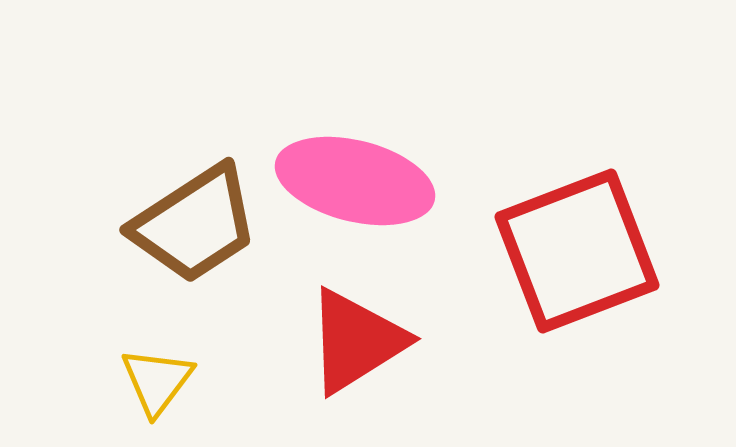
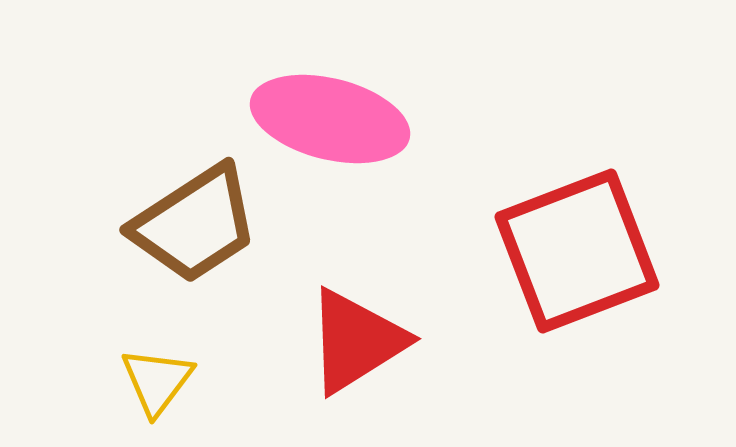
pink ellipse: moved 25 px left, 62 px up
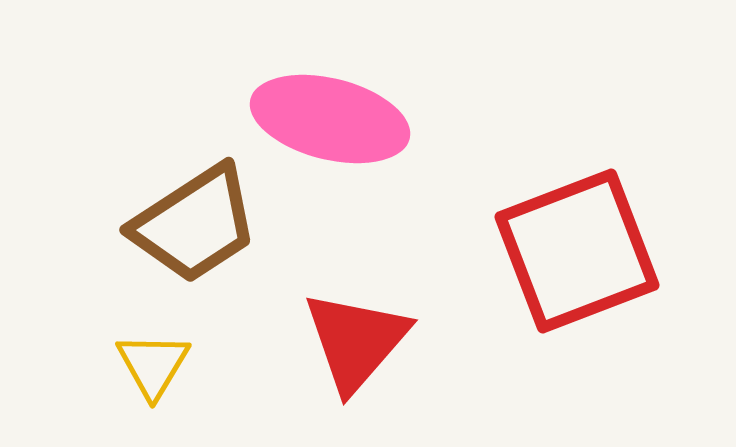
red triangle: rotated 17 degrees counterclockwise
yellow triangle: moved 4 px left, 16 px up; rotated 6 degrees counterclockwise
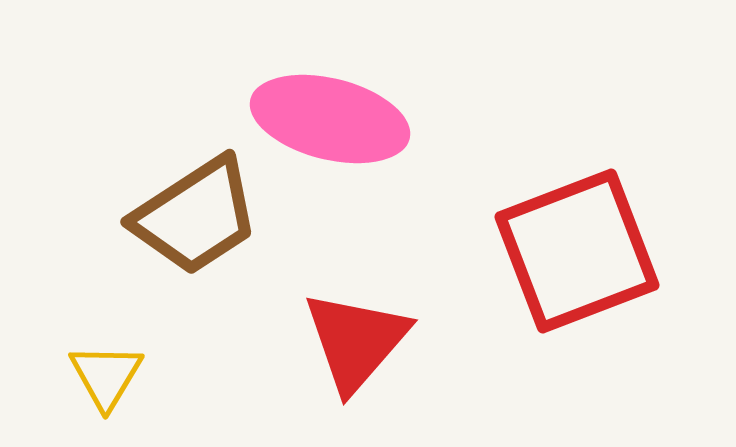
brown trapezoid: moved 1 px right, 8 px up
yellow triangle: moved 47 px left, 11 px down
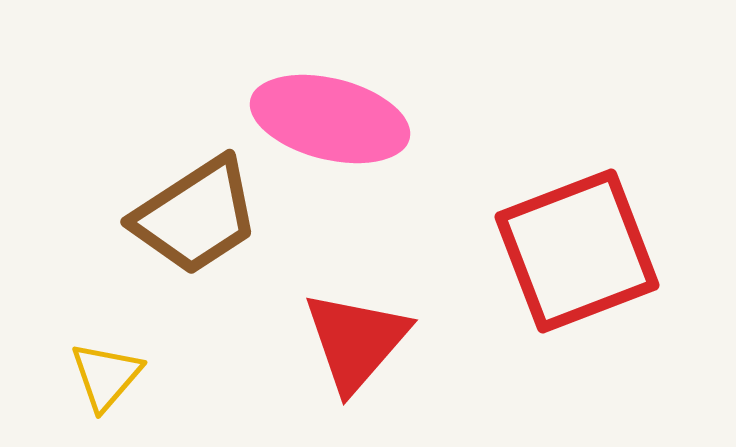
yellow triangle: rotated 10 degrees clockwise
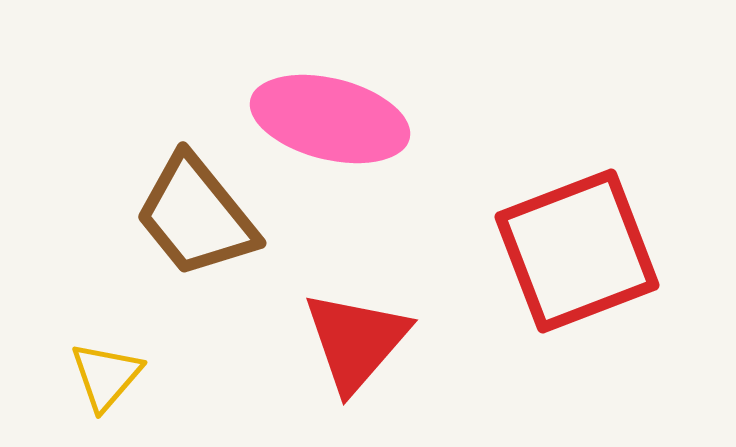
brown trapezoid: rotated 84 degrees clockwise
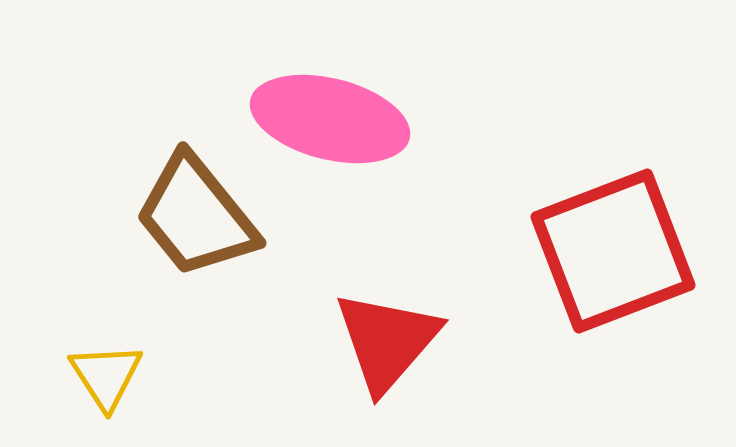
red square: moved 36 px right
red triangle: moved 31 px right
yellow triangle: rotated 14 degrees counterclockwise
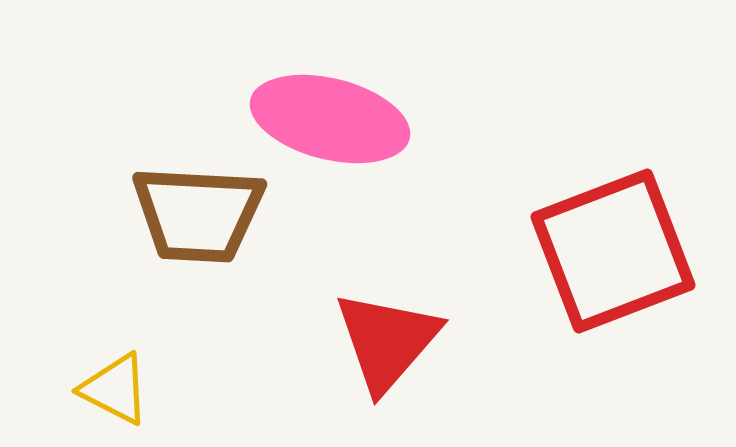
brown trapezoid: moved 2 px right, 2 px up; rotated 48 degrees counterclockwise
yellow triangle: moved 9 px right, 13 px down; rotated 30 degrees counterclockwise
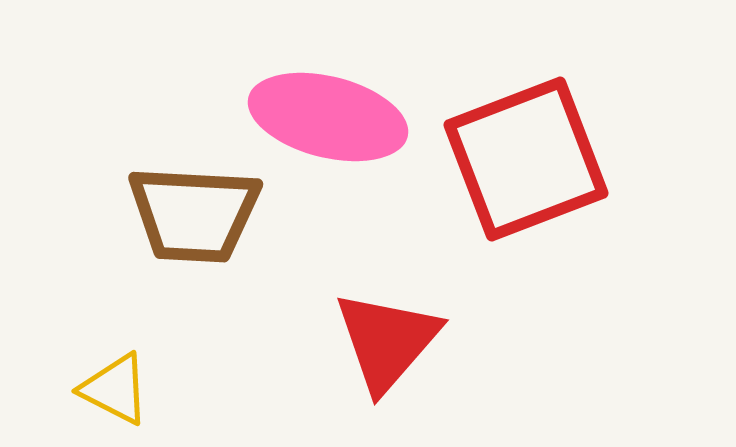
pink ellipse: moved 2 px left, 2 px up
brown trapezoid: moved 4 px left
red square: moved 87 px left, 92 px up
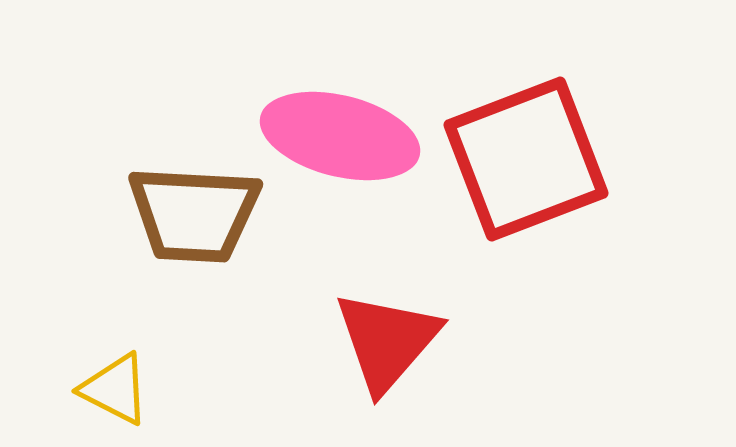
pink ellipse: moved 12 px right, 19 px down
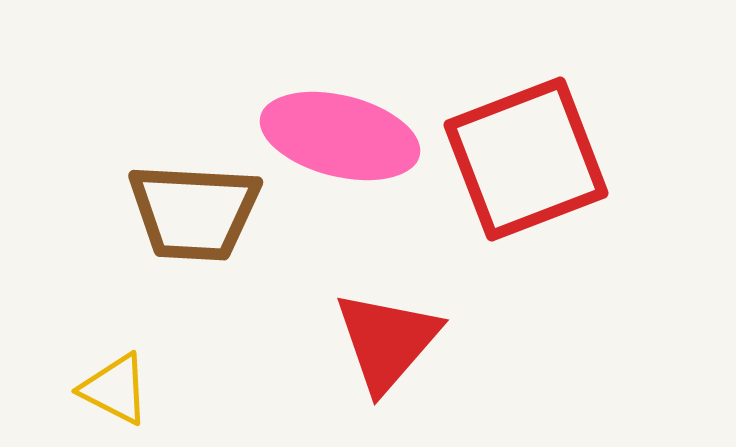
brown trapezoid: moved 2 px up
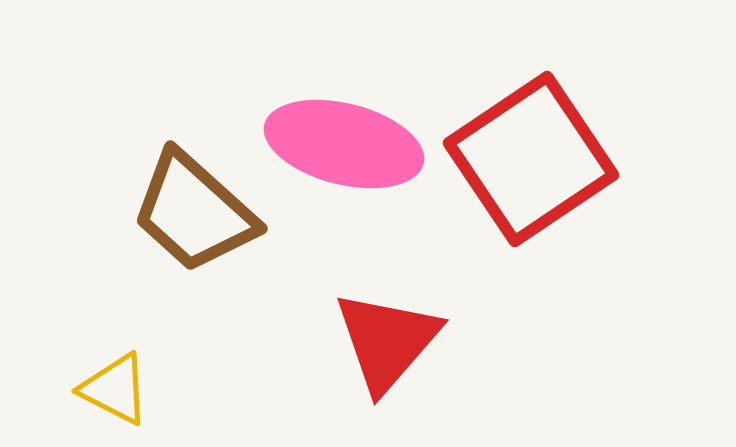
pink ellipse: moved 4 px right, 8 px down
red square: moved 5 px right; rotated 13 degrees counterclockwise
brown trapezoid: rotated 39 degrees clockwise
